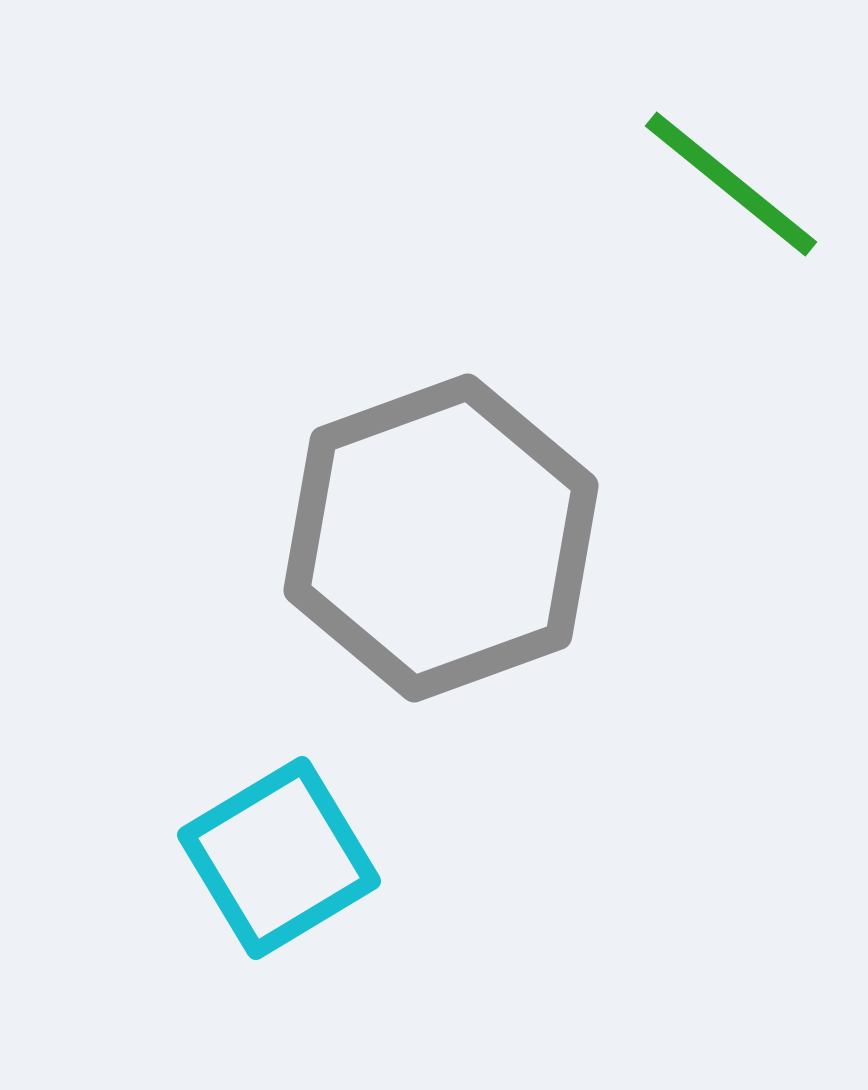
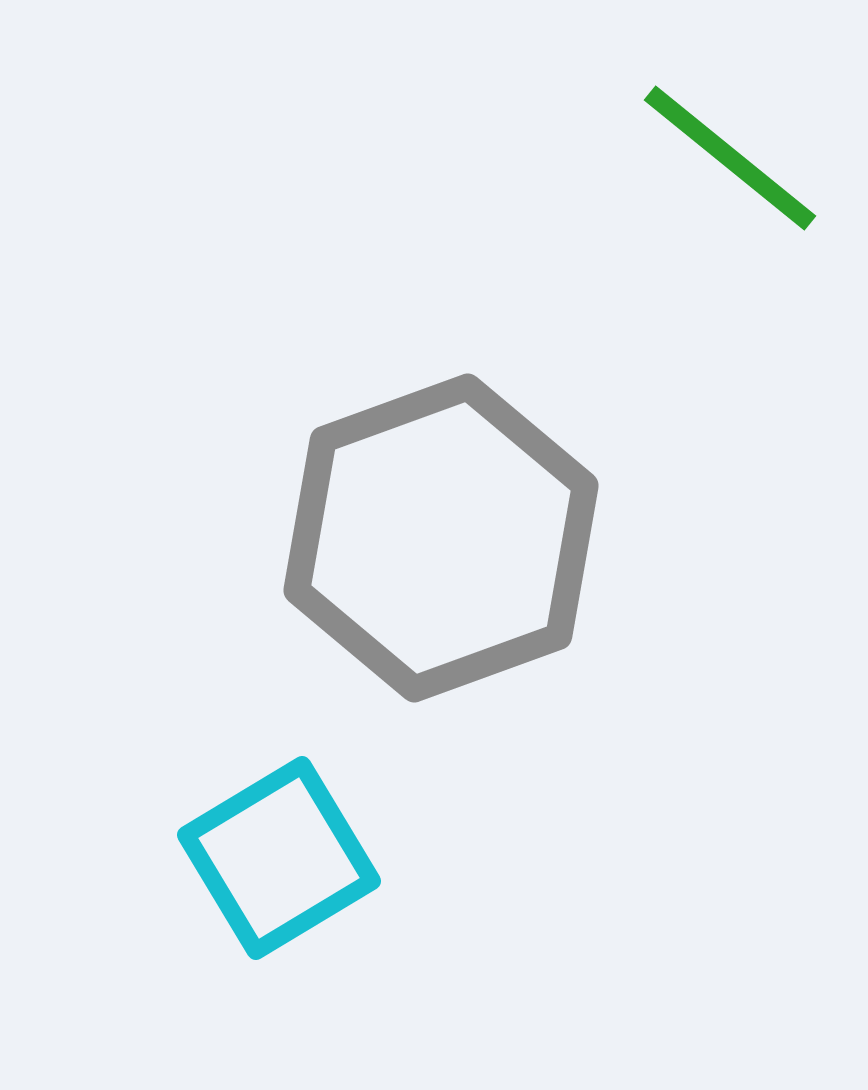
green line: moved 1 px left, 26 px up
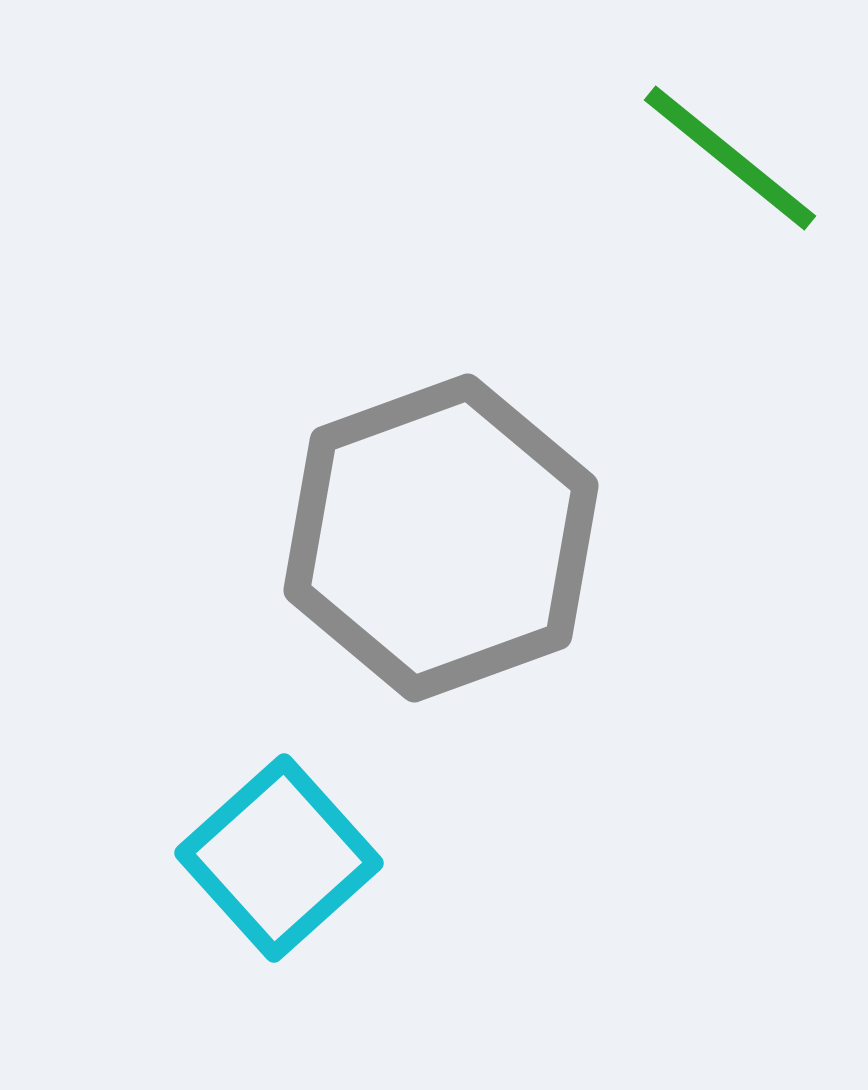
cyan square: rotated 11 degrees counterclockwise
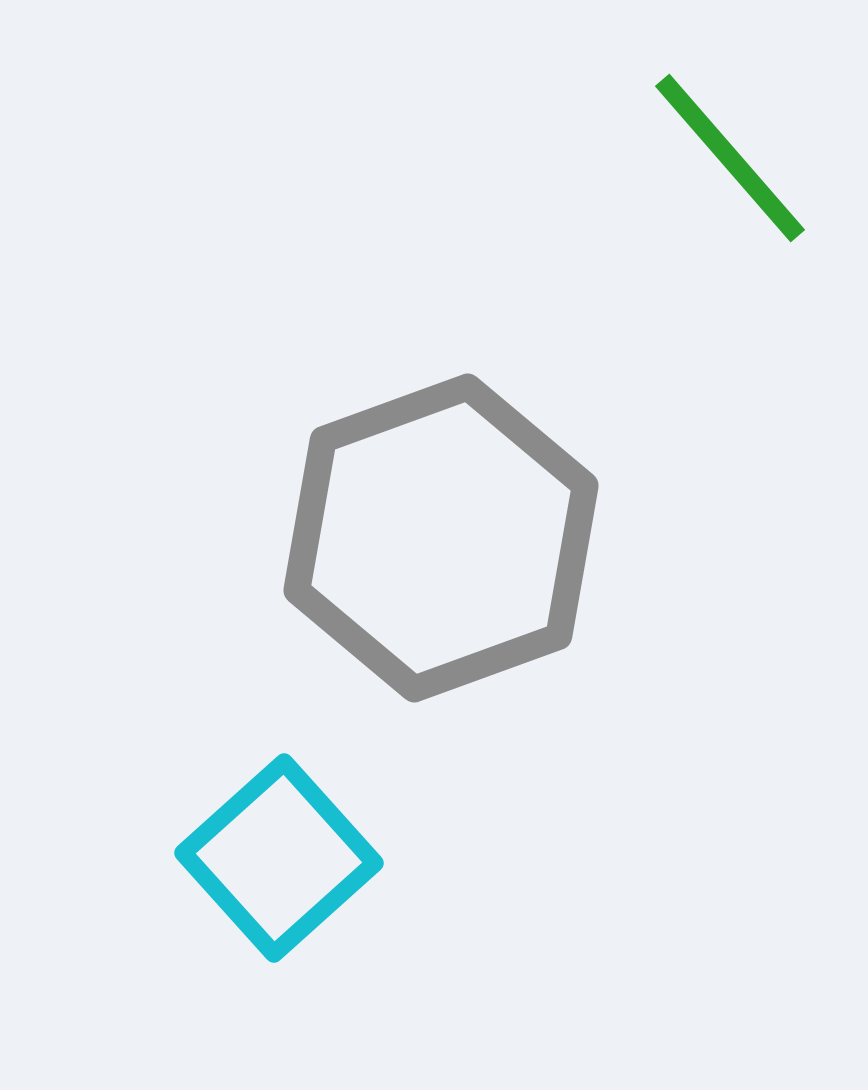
green line: rotated 10 degrees clockwise
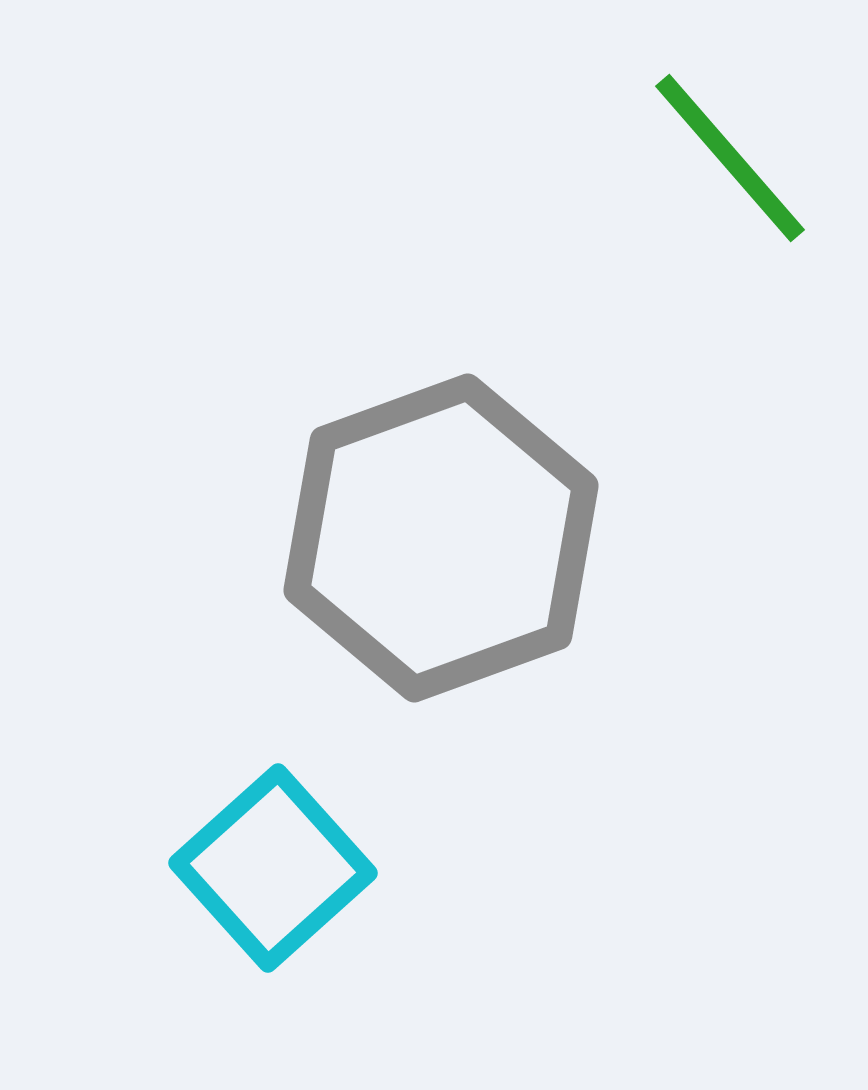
cyan square: moved 6 px left, 10 px down
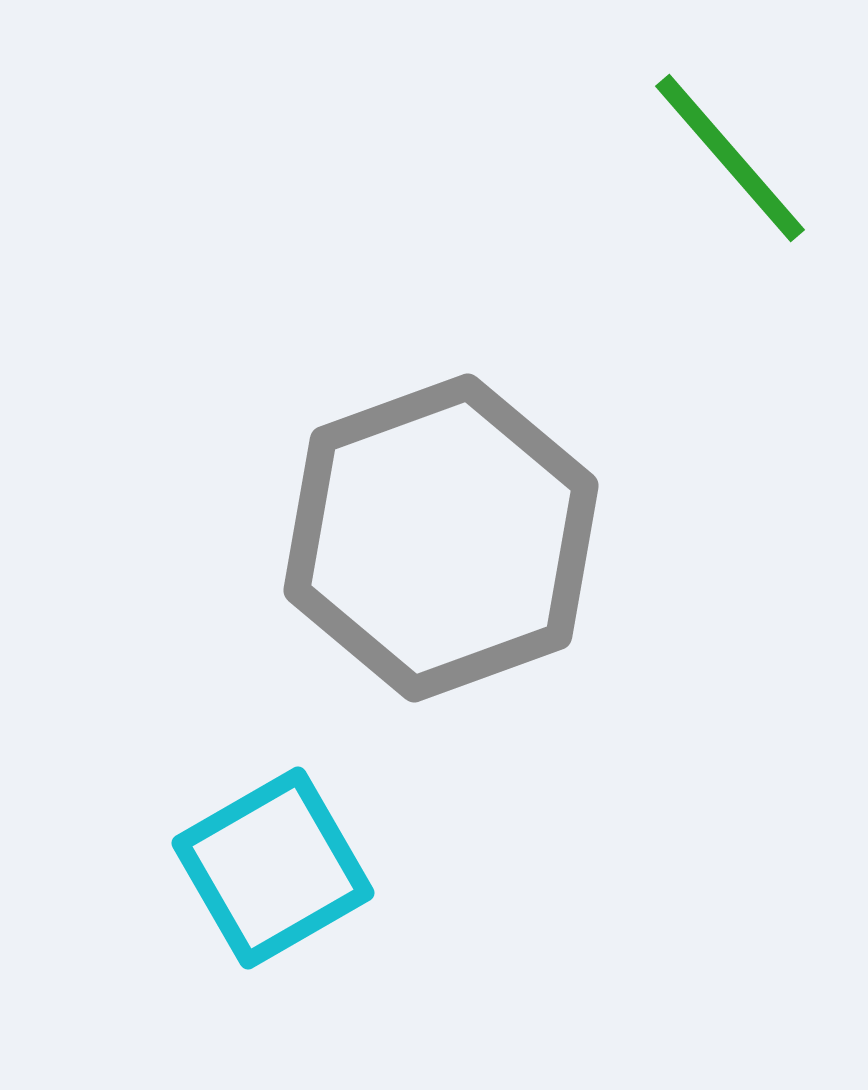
cyan square: rotated 12 degrees clockwise
